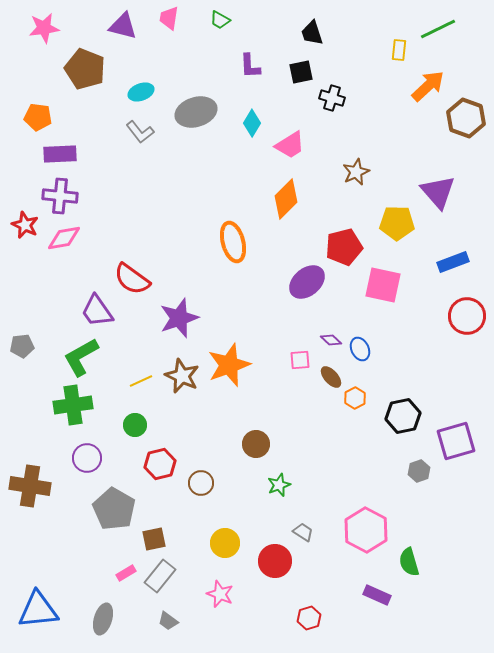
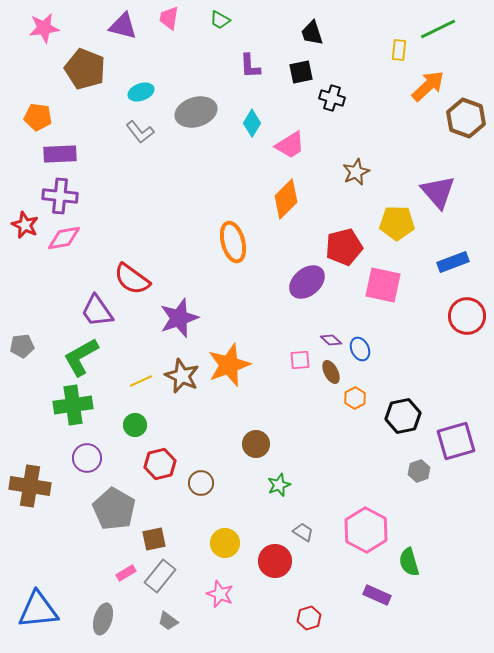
brown ellipse at (331, 377): moved 5 px up; rotated 15 degrees clockwise
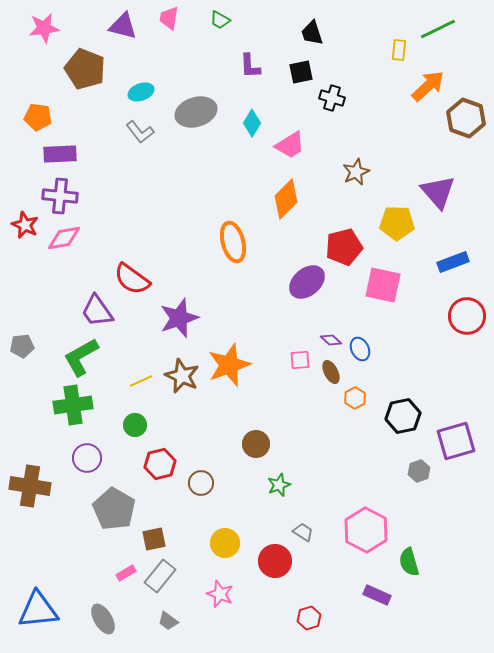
gray ellipse at (103, 619): rotated 48 degrees counterclockwise
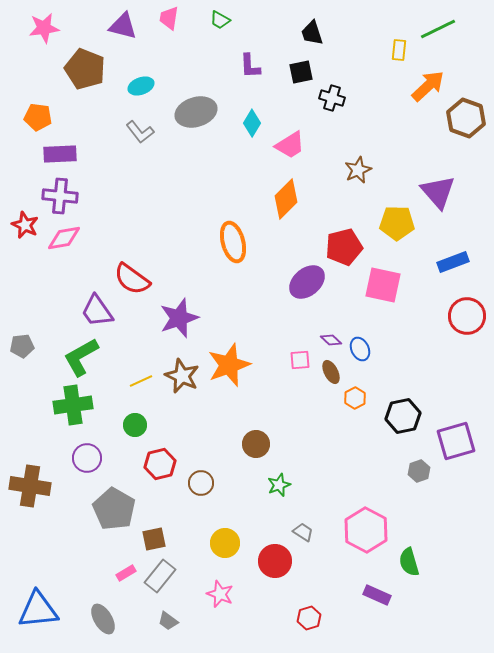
cyan ellipse at (141, 92): moved 6 px up
brown star at (356, 172): moved 2 px right, 2 px up
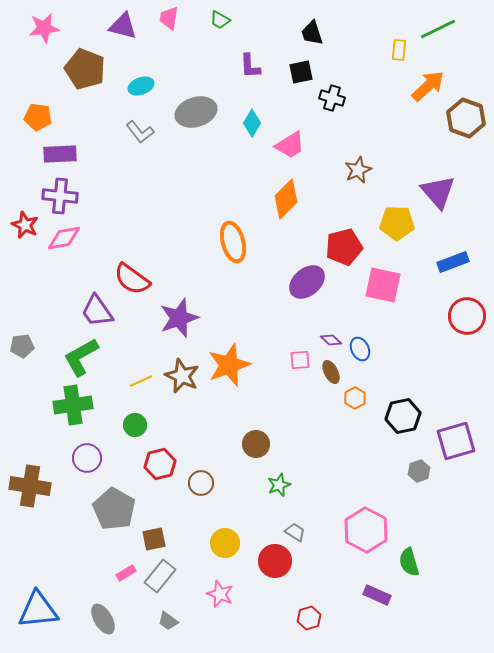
gray trapezoid at (303, 532): moved 8 px left
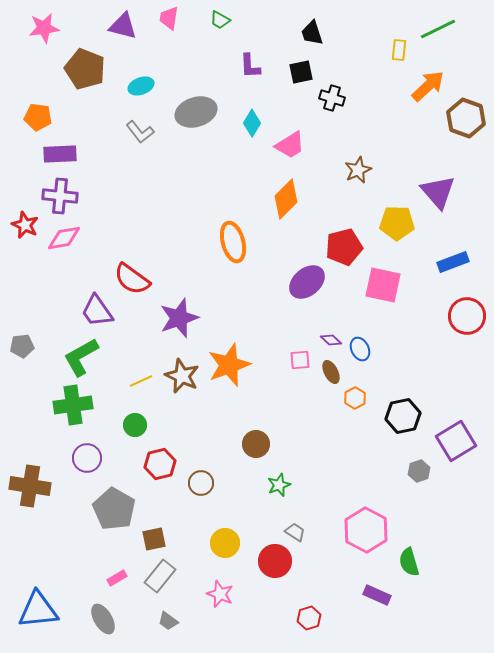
purple square at (456, 441): rotated 15 degrees counterclockwise
pink rectangle at (126, 573): moved 9 px left, 5 px down
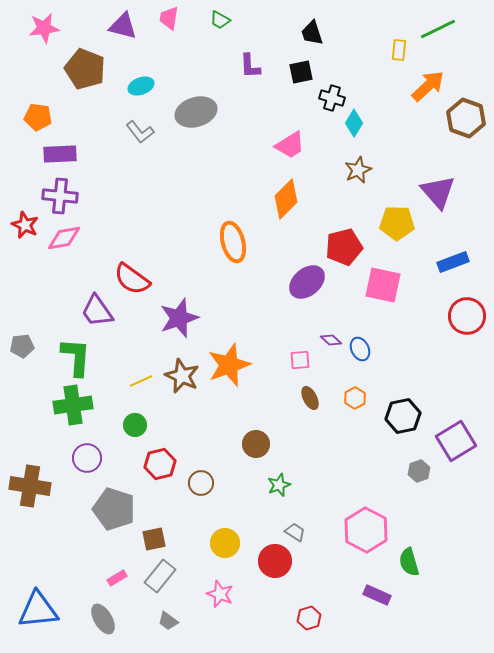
cyan diamond at (252, 123): moved 102 px right
green L-shape at (81, 357): moved 5 px left; rotated 123 degrees clockwise
brown ellipse at (331, 372): moved 21 px left, 26 px down
gray pentagon at (114, 509): rotated 12 degrees counterclockwise
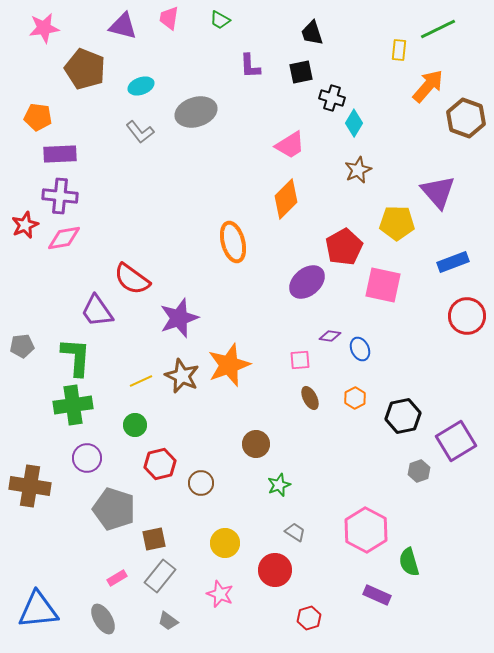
orange arrow at (428, 86): rotated 6 degrees counterclockwise
red star at (25, 225): rotated 24 degrees clockwise
red pentagon at (344, 247): rotated 15 degrees counterclockwise
purple diamond at (331, 340): moved 1 px left, 4 px up; rotated 35 degrees counterclockwise
red circle at (275, 561): moved 9 px down
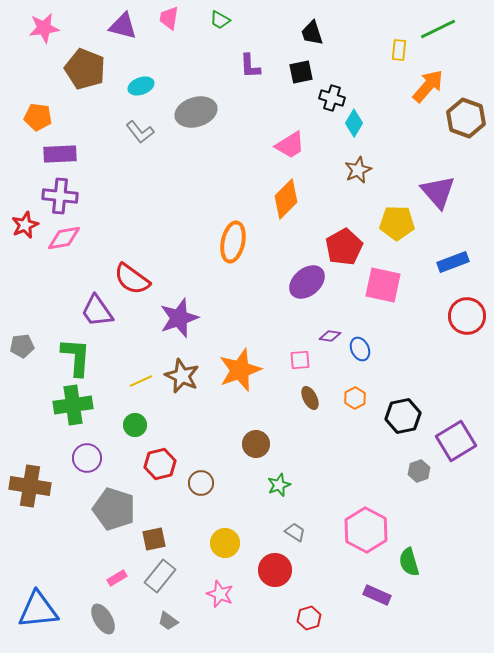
orange ellipse at (233, 242): rotated 27 degrees clockwise
orange star at (229, 365): moved 11 px right, 5 px down
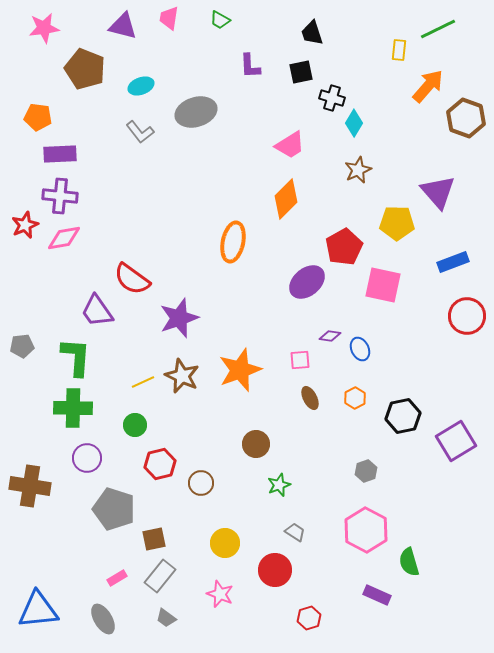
yellow line at (141, 381): moved 2 px right, 1 px down
green cross at (73, 405): moved 3 px down; rotated 9 degrees clockwise
gray hexagon at (419, 471): moved 53 px left
gray trapezoid at (168, 621): moved 2 px left, 3 px up
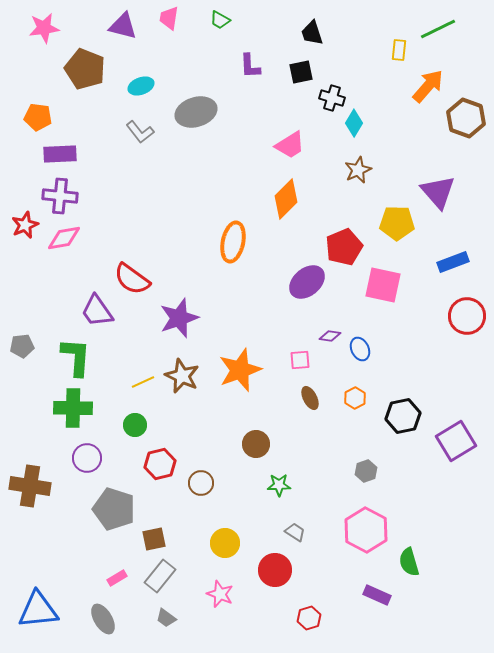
red pentagon at (344, 247): rotated 6 degrees clockwise
green star at (279, 485): rotated 20 degrees clockwise
